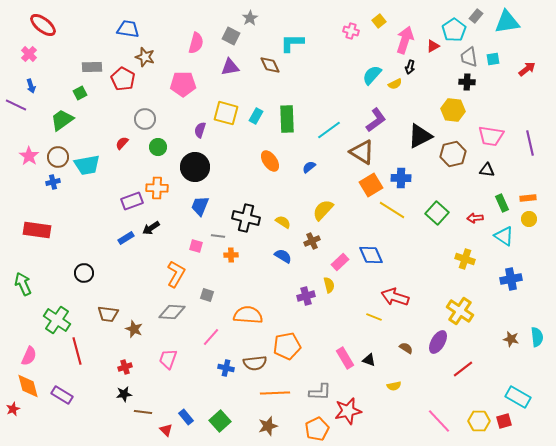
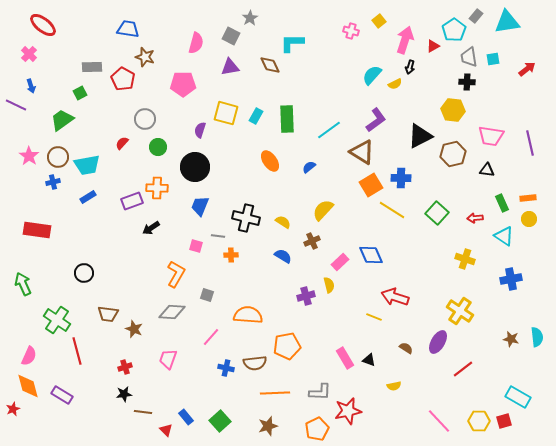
blue rectangle at (126, 238): moved 38 px left, 41 px up
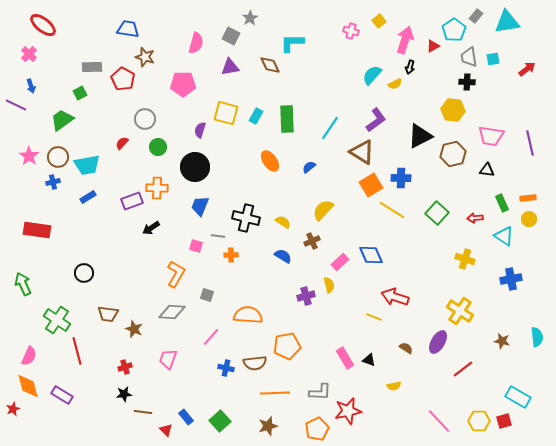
cyan line at (329, 130): moved 1 px right, 2 px up; rotated 20 degrees counterclockwise
brown star at (511, 339): moved 9 px left, 2 px down
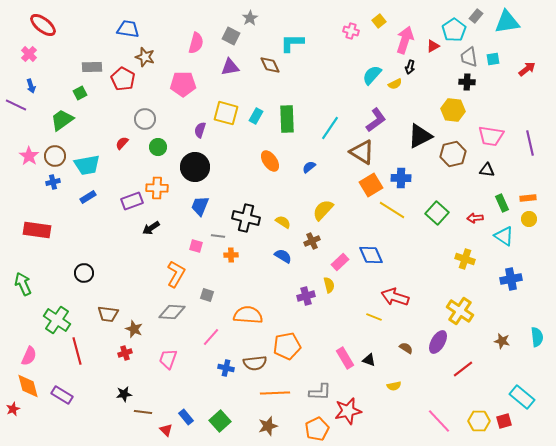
brown circle at (58, 157): moved 3 px left, 1 px up
red cross at (125, 367): moved 14 px up
cyan rectangle at (518, 397): moved 4 px right; rotated 10 degrees clockwise
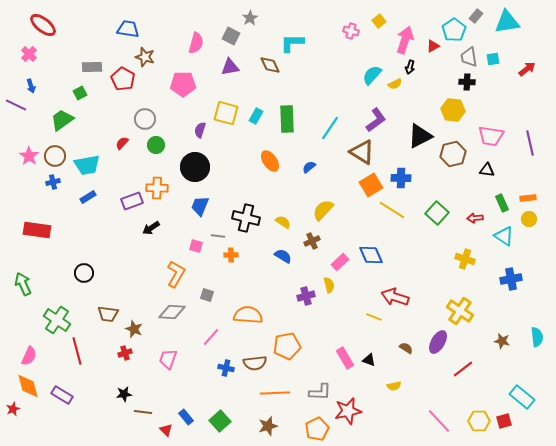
green circle at (158, 147): moved 2 px left, 2 px up
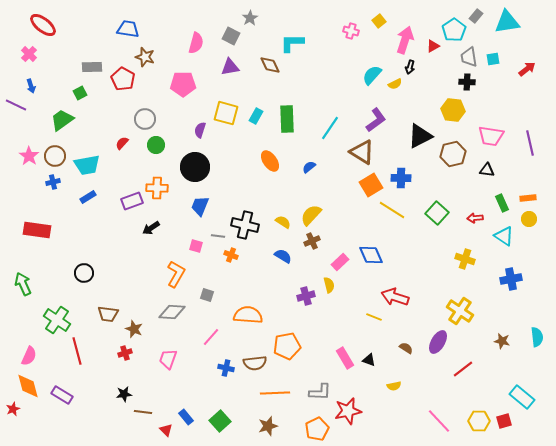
yellow semicircle at (323, 210): moved 12 px left, 5 px down
black cross at (246, 218): moved 1 px left, 7 px down
orange cross at (231, 255): rotated 24 degrees clockwise
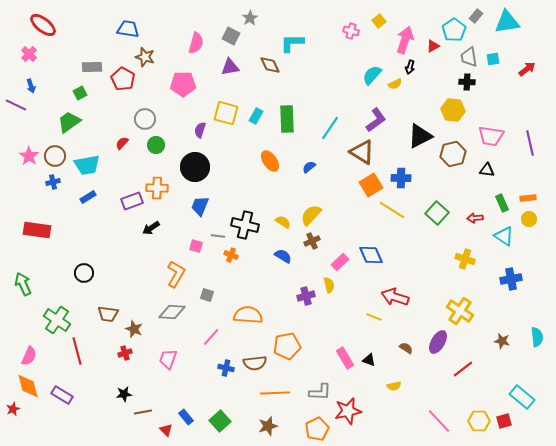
green trapezoid at (62, 120): moved 7 px right, 2 px down
brown line at (143, 412): rotated 18 degrees counterclockwise
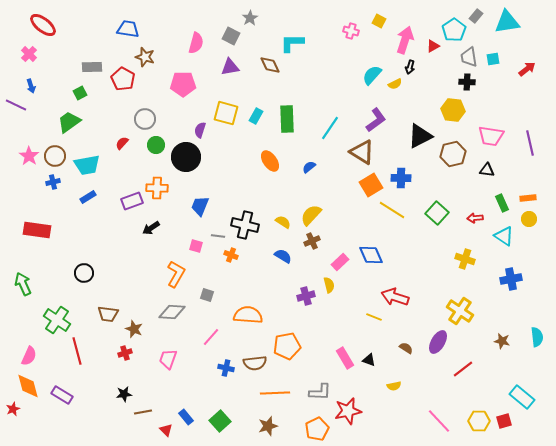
yellow square at (379, 21): rotated 24 degrees counterclockwise
black circle at (195, 167): moved 9 px left, 10 px up
